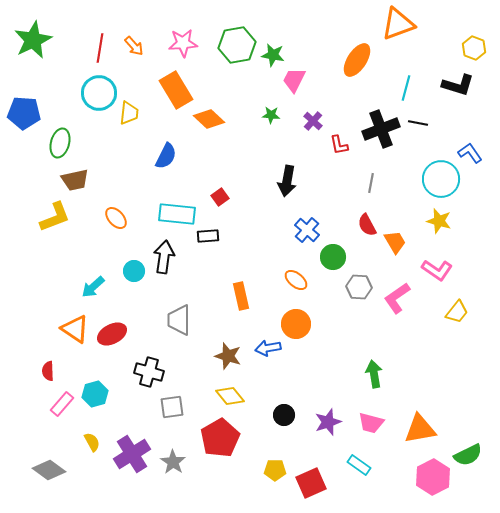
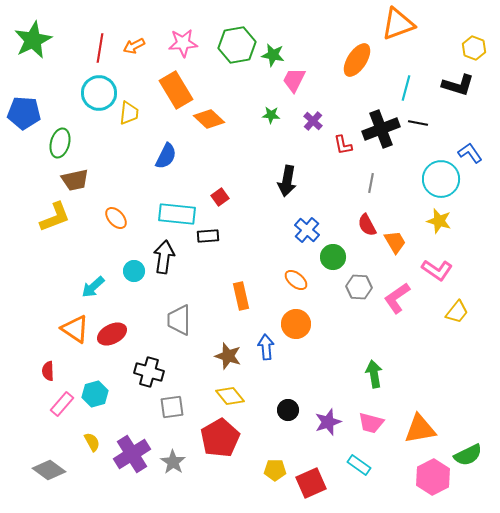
orange arrow at (134, 46): rotated 105 degrees clockwise
red L-shape at (339, 145): moved 4 px right
blue arrow at (268, 348): moved 2 px left, 1 px up; rotated 95 degrees clockwise
black circle at (284, 415): moved 4 px right, 5 px up
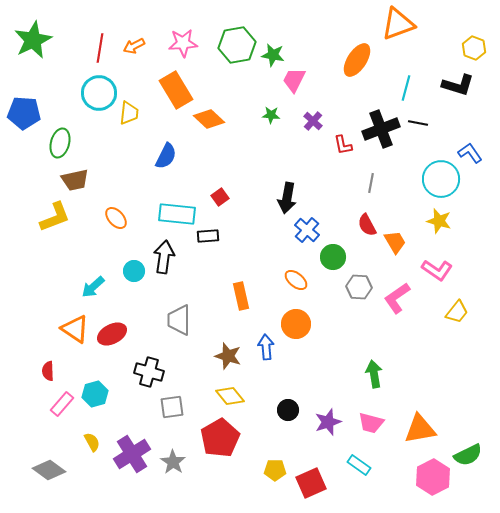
black arrow at (287, 181): moved 17 px down
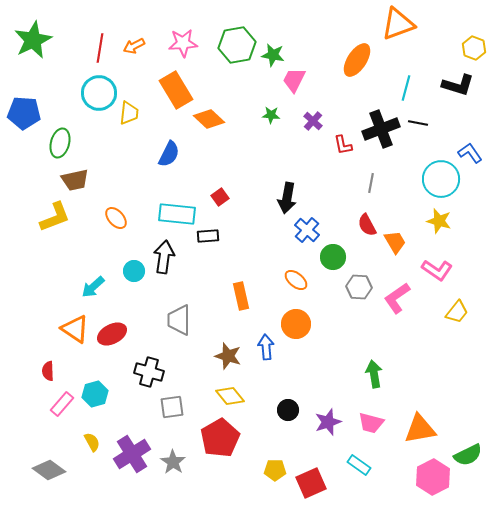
blue semicircle at (166, 156): moved 3 px right, 2 px up
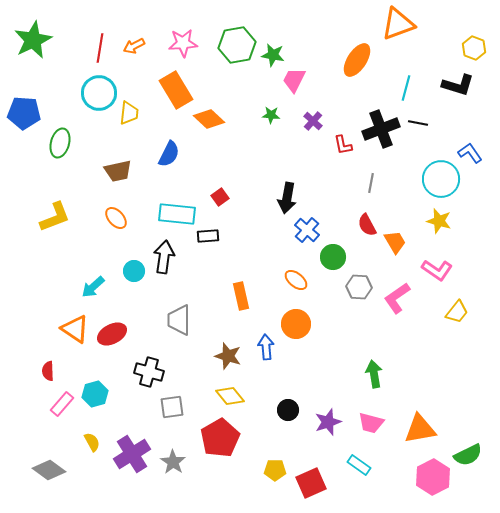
brown trapezoid at (75, 180): moved 43 px right, 9 px up
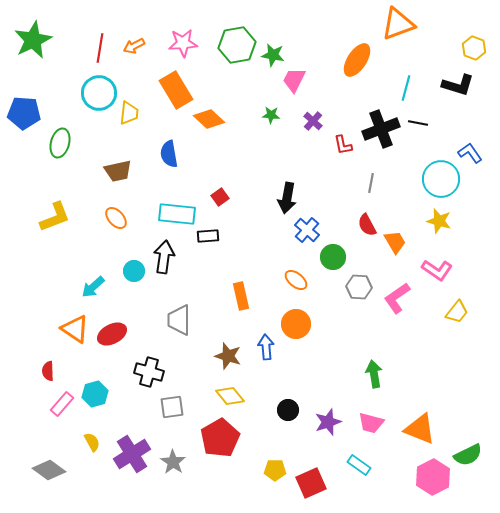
blue semicircle at (169, 154): rotated 144 degrees clockwise
orange triangle at (420, 429): rotated 32 degrees clockwise
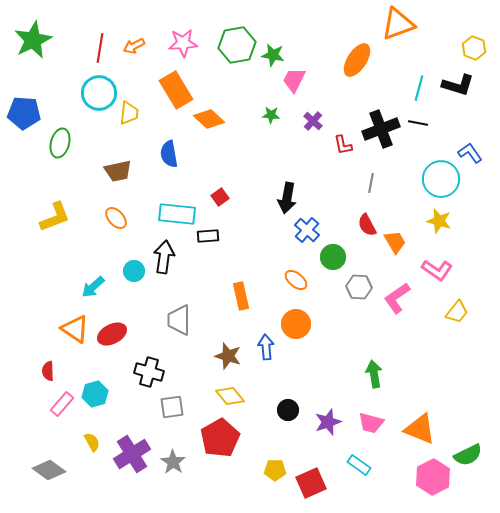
cyan line at (406, 88): moved 13 px right
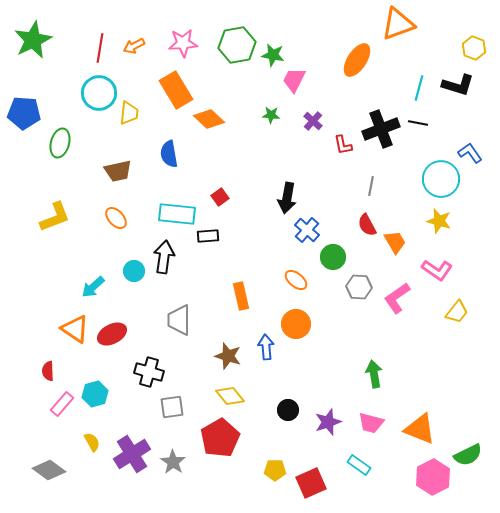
gray line at (371, 183): moved 3 px down
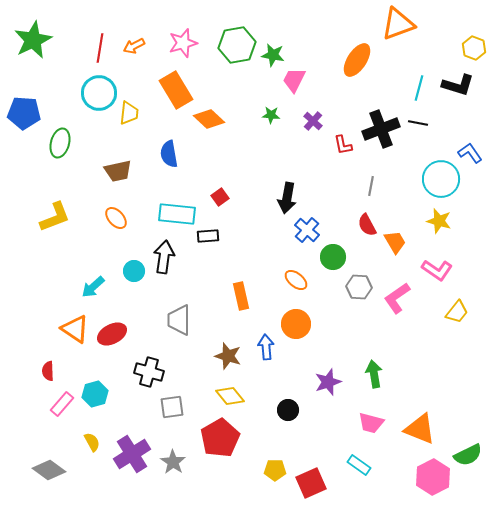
pink star at (183, 43): rotated 12 degrees counterclockwise
purple star at (328, 422): moved 40 px up
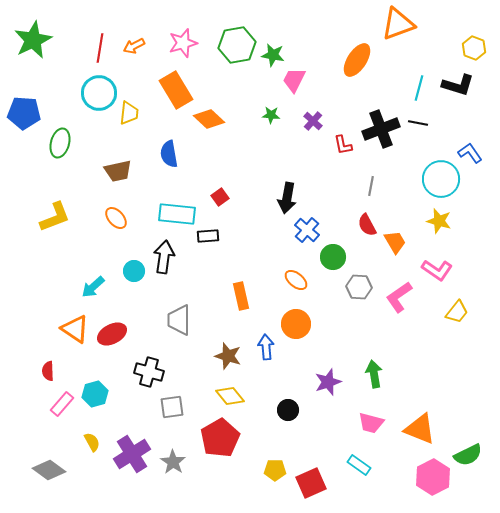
pink L-shape at (397, 298): moved 2 px right, 1 px up
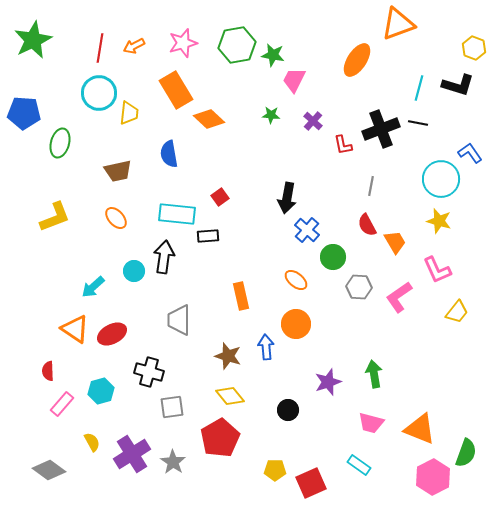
pink L-shape at (437, 270): rotated 32 degrees clockwise
cyan hexagon at (95, 394): moved 6 px right, 3 px up
green semicircle at (468, 455): moved 2 px left, 2 px up; rotated 44 degrees counterclockwise
